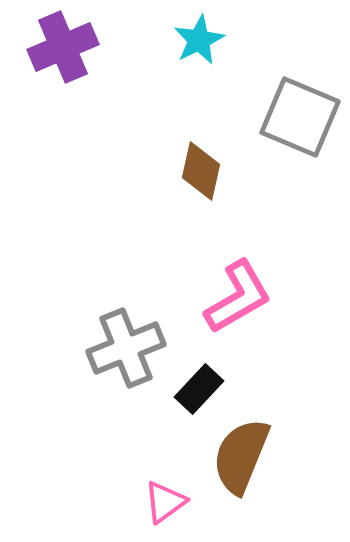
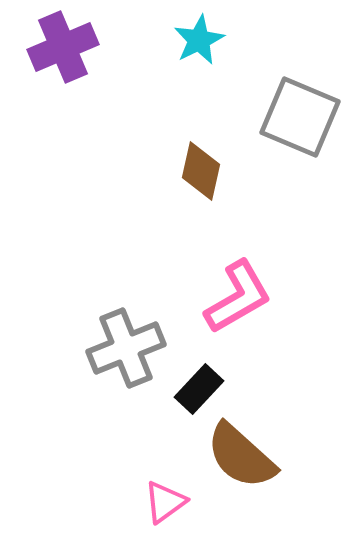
brown semicircle: rotated 70 degrees counterclockwise
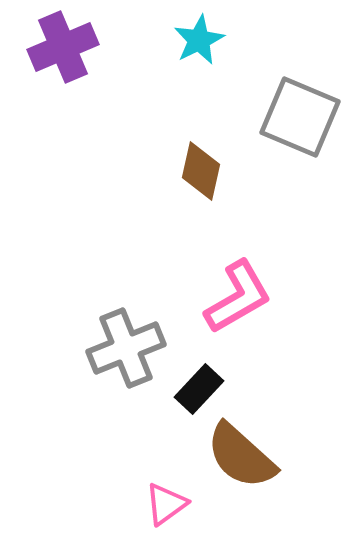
pink triangle: moved 1 px right, 2 px down
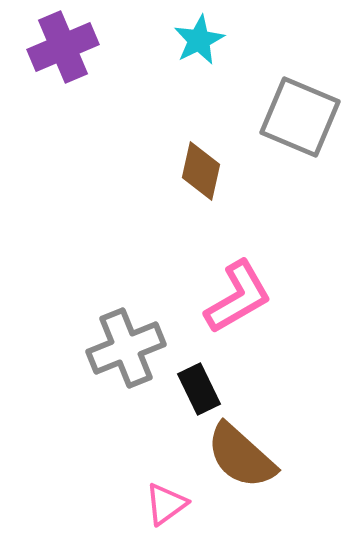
black rectangle: rotated 69 degrees counterclockwise
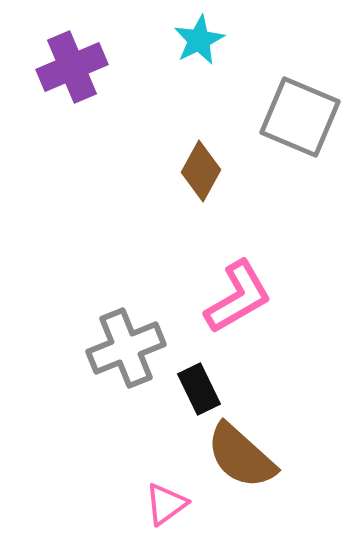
purple cross: moved 9 px right, 20 px down
brown diamond: rotated 16 degrees clockwise
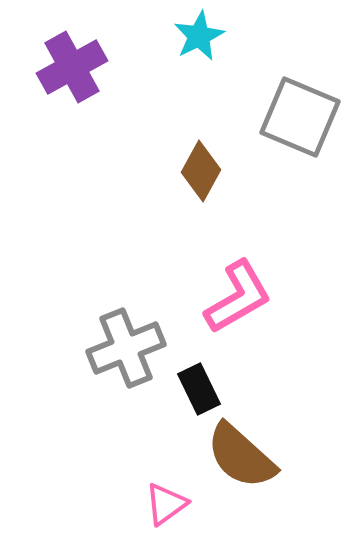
cyan star: moved 4 px up
purple cross: rotated 6 degrees counterclockwise
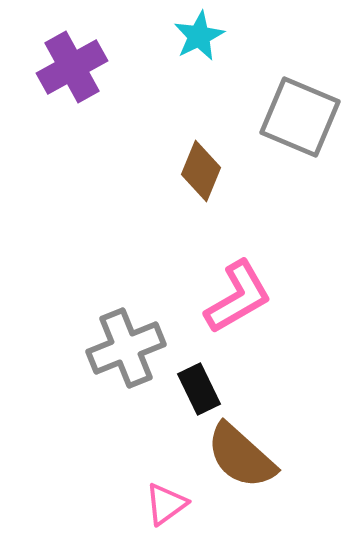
brown diamond: rotated 6 degrees counterclockwise
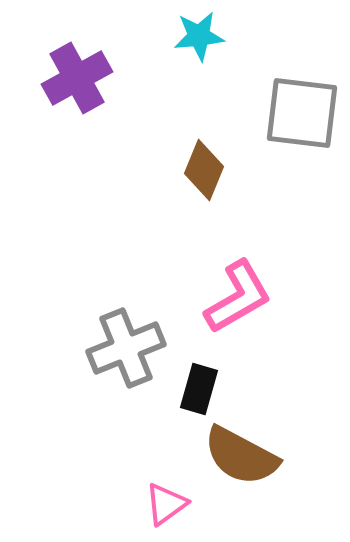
cyan star: rotated 21 degrees clockwise
purple cross: moved 5 px right, 11 px down
gray square: moved 2 px right, 4 px up; rotated 16 degrees counterclockwise
brown diamond: moved 3 px right, 1 px up
black rectangle: rotated 42 degrees clockwise
brown semicircle: rotated 14 degrees counterclockwise
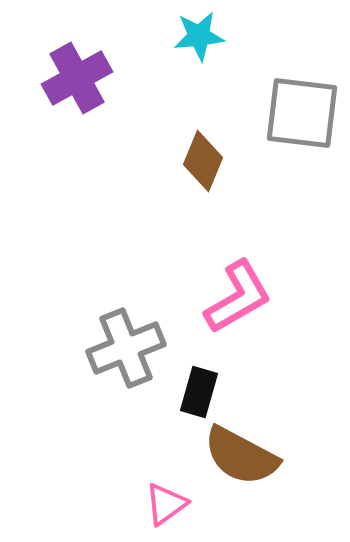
brown diamond: moved 1 px left, 9 px up
black rectangle: moved 3 px down
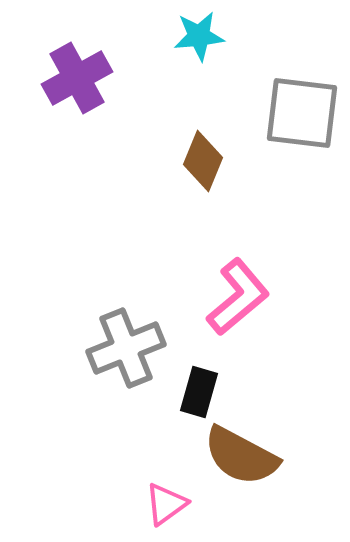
pink L-shape: rotated 10 degrees counterclockwise
